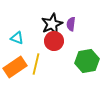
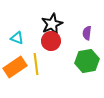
purple semicircle: moved 16 px right, 9 px down
red circle: moved 3 px left
yellow line: rotated 20 degrees counterclockwise
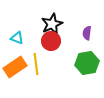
green hexagon: moved 2 px down
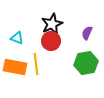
purple semicircle: rotated 16 degrees clockwise
green hexagon: moved 1 px left
orange rectangle: rotated 45 degrees clockwise
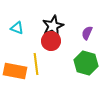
black star: moved 1 px right, 2 px down
cyan triangle: moved 10 px up
green hexagon: rotated 25 degrees clockwise
orange rectangle: moved 4 px down
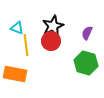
yellow line: moved 10 px left, 19 px up
orange rectangle: moved 3 px down
